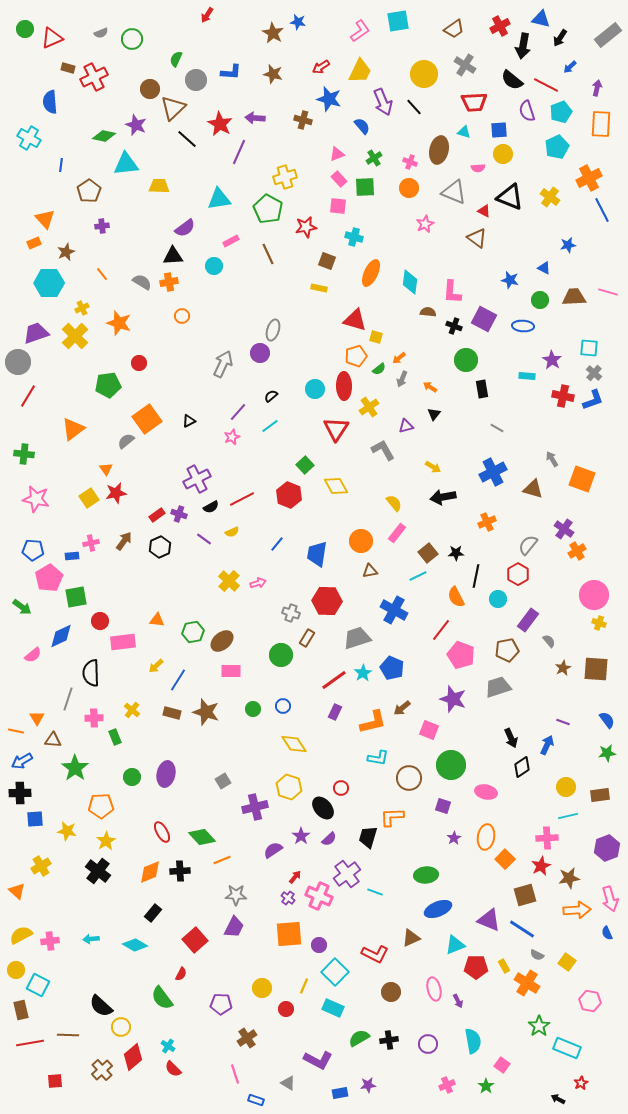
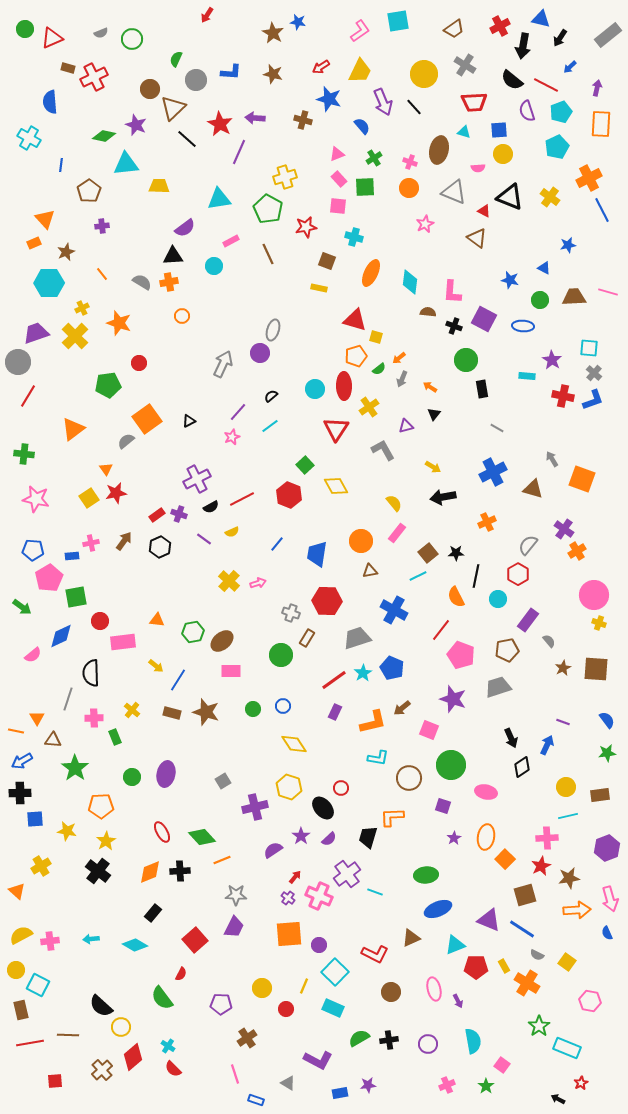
yellow arrow at (156, 666): rotated 98 degrees counterclockwise
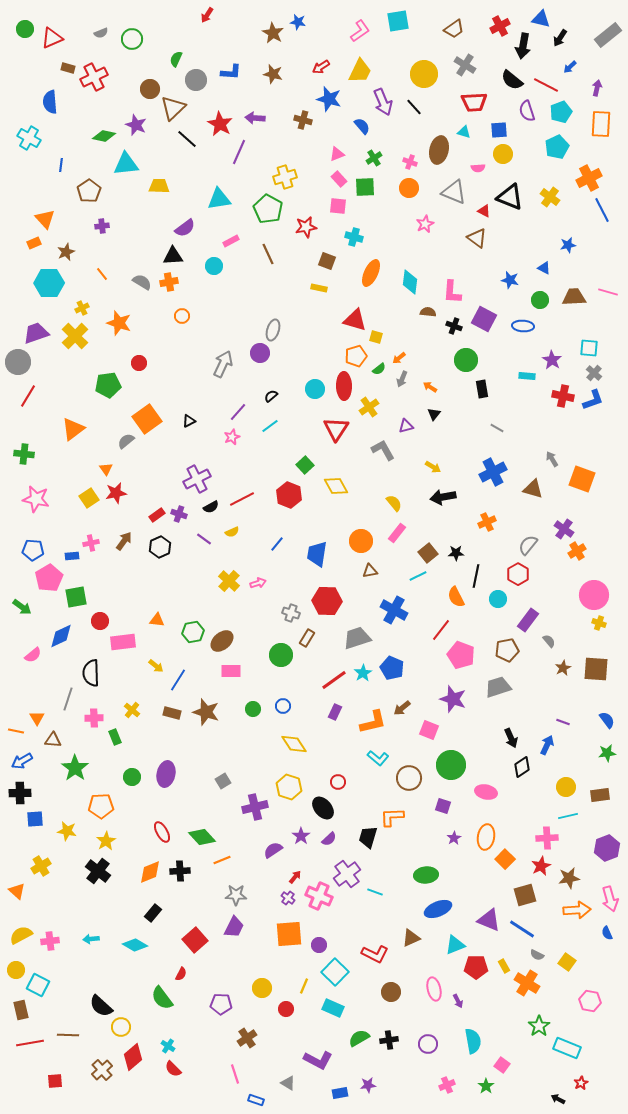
cyan L-shape at (378, 758): rotated 30 degrees clockwise
red circle at (341, 788): moved 3 px left, 6 px up
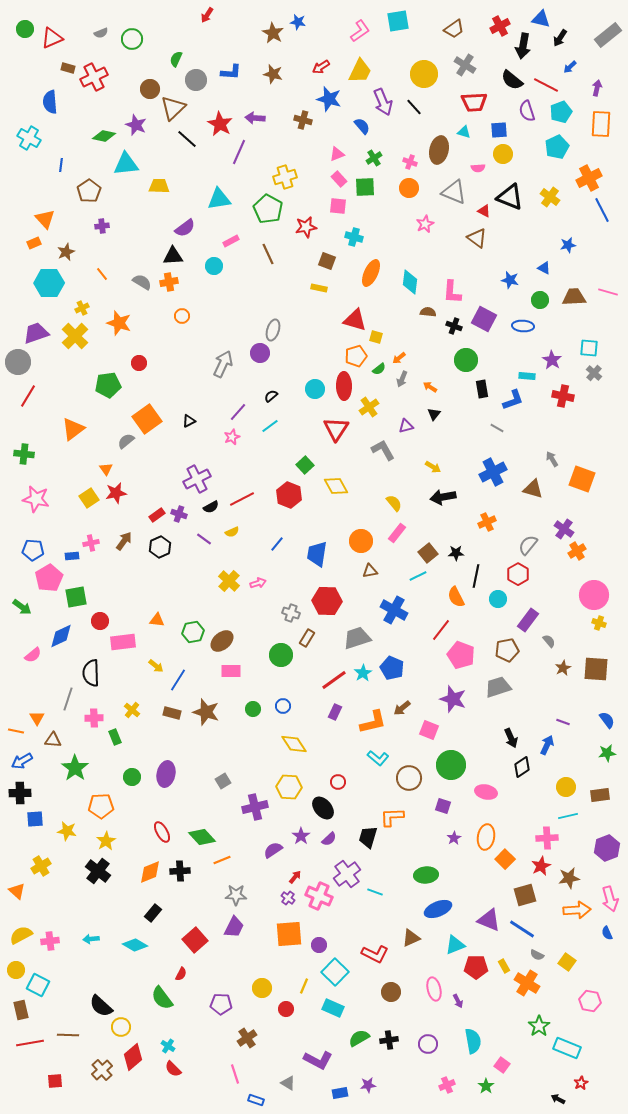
blue L-shape at (593, 400): moved 80 px left
yellow hexagon at (289, 787): rotated 15 degrees counterclockwise
